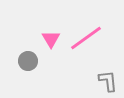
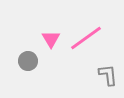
gray L-shape: moved 6 px up
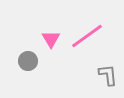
pink line: moved 1 px right, 2 px up
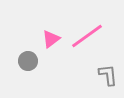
pink triangle: rotated 24 degrees clockwise
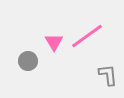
pink triangle: moved 3 px right, 3 px down; rotated 24 degrees counterclockwise
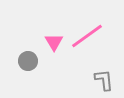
gray L-shape: moved 4 px left, 5 px down
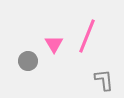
pink line: rotated 32 degrees counterclockwise
pink triangle: moved 2 px down
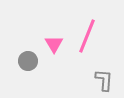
gray L-shape: rotated 10 degrees clockwise
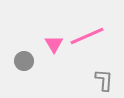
pink line: rotated 44 degrees clockwise
gray circle: moved 4 px left
